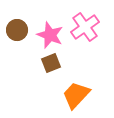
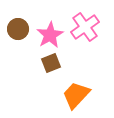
brown circle: moved 1 px right, 1 px up
pink star: rotated 20 degrees clockwise
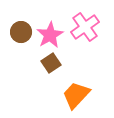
brown circle: moved 3 px right, 3 px down
brown square: rotated 12 degrees counterclockwise
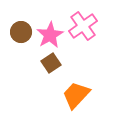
pink cross: moved 2 px left, 1 px up
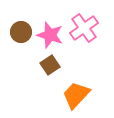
pink cross: moved 1 px right, 2 px down
pink star: rotated 24 degrees counterclockwise
brown square: moved 1 px left, 2 px down
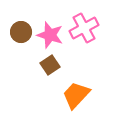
pink cross: rotated 8 degrees clockwise
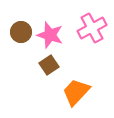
pink cross: moved 8 px right
brown square: moved 1 px left
orange trapezoid: moved 3 px up
